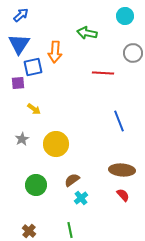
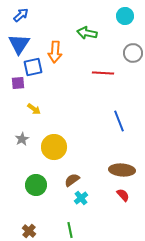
yellow circle: moved 2 px left, 3 px down
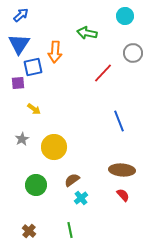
red line: rotated 50 degrees counterclockwise
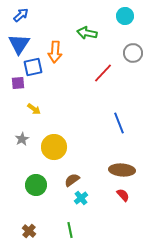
blue line: moved 2 px down
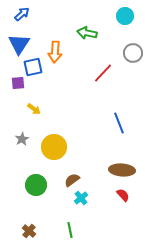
blue arrow: moved 1 px right, 1 px up
